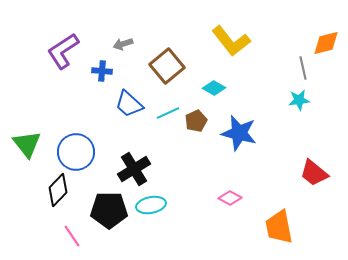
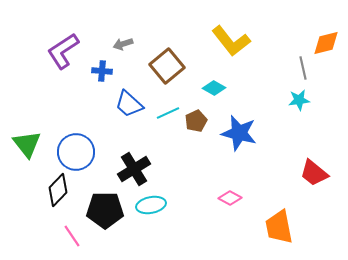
black pentagon: moved 4 px left
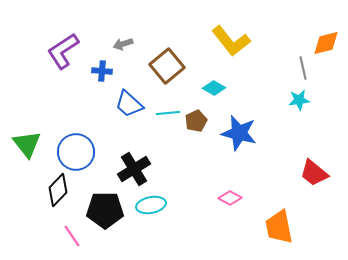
cyan line: rotated 20 degrees clockwise
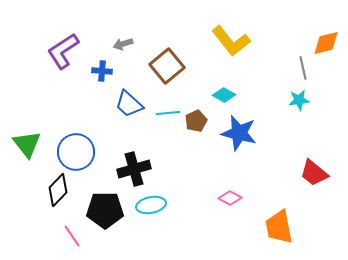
cyan diamond: moved 10 px right, 7 px down
black cross: rotated 16 degrees clockwise
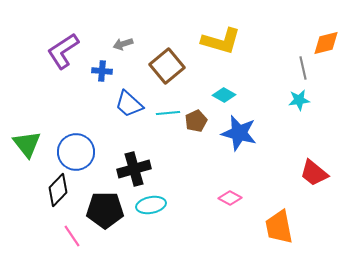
yellow L-shape: moved 10 px left; rotated 36 degrees counterclockwise
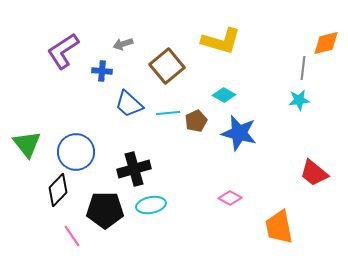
gray line: rotated 20 degrees clockwise
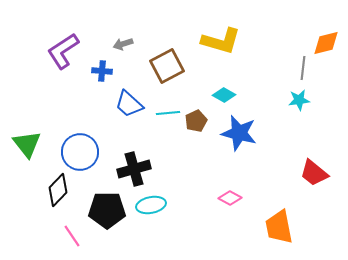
brown square: rotated 12 degrees clockwise
blue circle: moved 4 px right
black pentagon: moved 2 px right
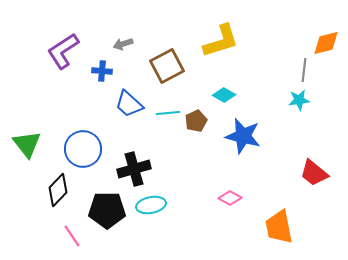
yellow L-shape: rotated 33 degrees counterclockwise
gray line: moved 1 px right, 2 px down
blue star: moved 4 px right, 3 px down
blue circle: moved 3 px right, 3 px up
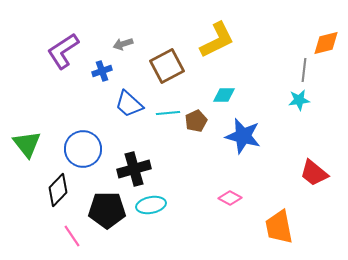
yellow L-shape: moved 4 px left, 1 px up; rotated 9 degrees counterclockwise
blue cross: rotated 24 degrees counterclockwise
cyan diamond: rotated 30 degrees counterclockwise
